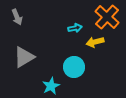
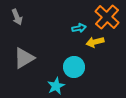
cyan arrow: moved 4 px right
gray triangle: moved 1 px down
cyan star: moved 5 px right
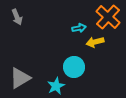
orange cross: moved 1 px right
gray triangle: moved 4 px left, 20 px down
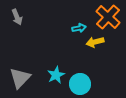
cyan circle: moved 6 px right, 17 px down
gray triangle: rotated 15 degrees counterclockwise
cyan star: moved 11 px up
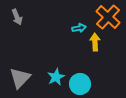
yellow arrow: rotated 102 degrees clockwise
cyan star: moved 2 px down
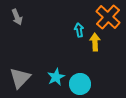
cyan arrow: moved 2 px down; rotated 88 degrees counterclockwise
